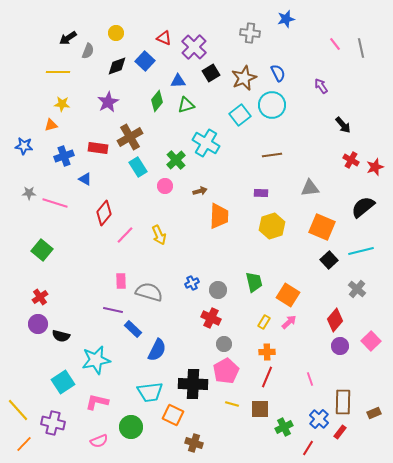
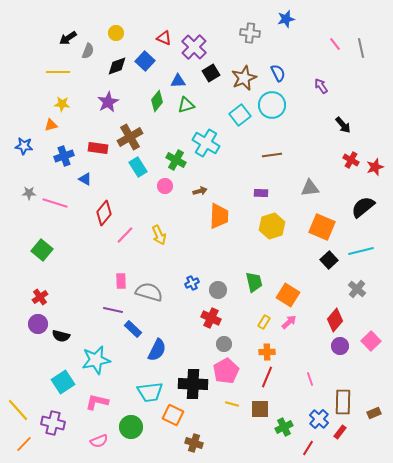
green cross at (176, 160): rotated 18 degrees counterclockwise
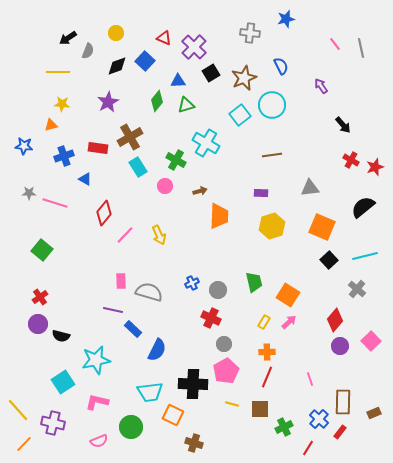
blue semicircle at (278, 73): moved 3 px right, 7 px up
cyan line at (361, 251): moved 4 px right, 5 px down
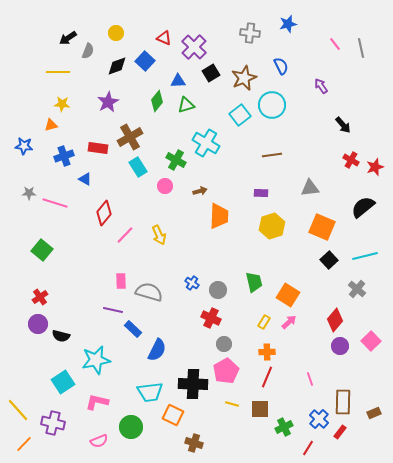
blue star at (286, 19): moved 2 px right, 5 px down
blue cross at (192, 283): rotated 32 degrees counterclockwise
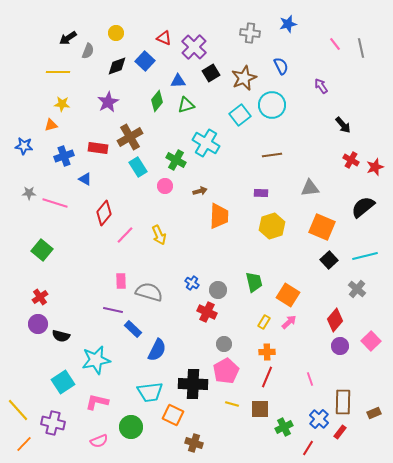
red cross at (211, 318): moved 4 px left, 6 px up
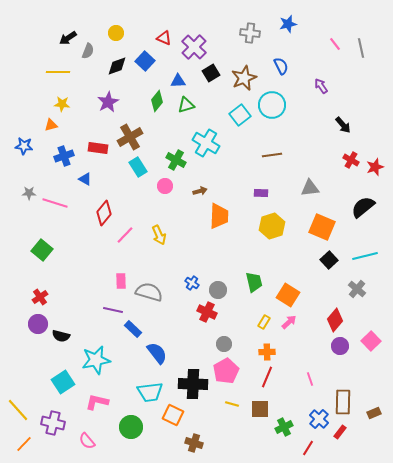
blue semicircle at (157, 350): moved 3 px down; rotated 65 degrees counterclockwise
pink semicircle at (99, 441): moved 12 px left; rotated 72 degrees clockwise
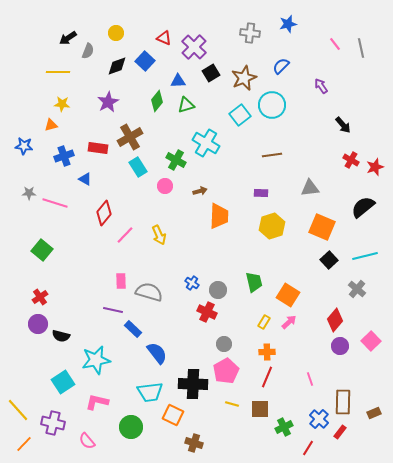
blue semicircle at (281, 66): rotated 108 degrees counterclockwise
